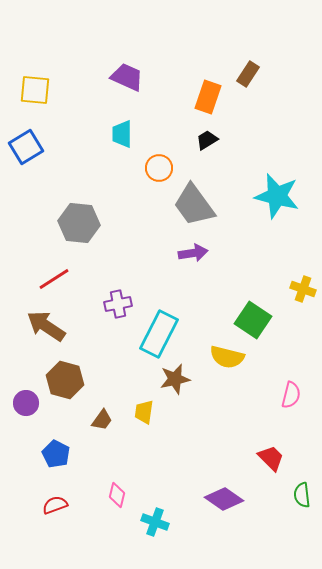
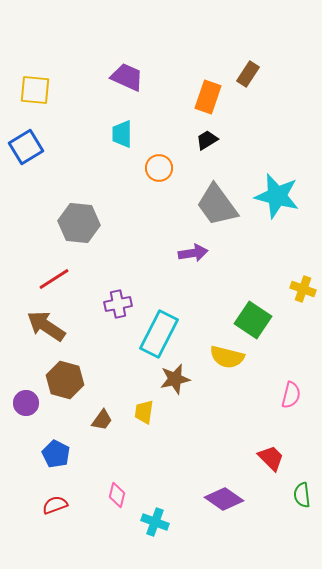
gray trapezoid: moved 23 px right
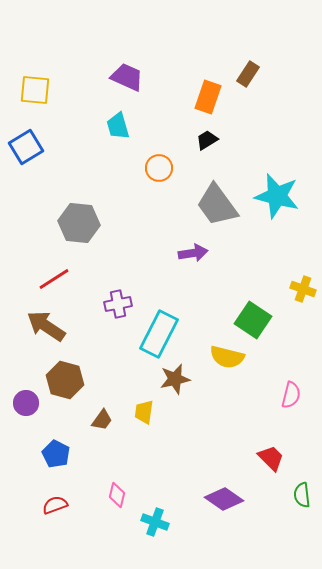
cyan trapezoid: moved 4 px left, 8 px up; rotated 16 degrees counterclockwise
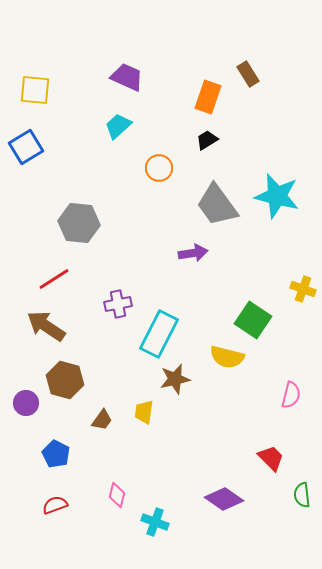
brown rectangle: rotated 65 degrees counterclockwise
cyan trapezoid: rotated 64 degrees clockwise
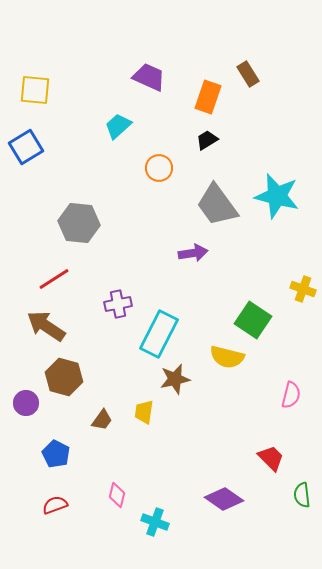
purple trapezoid: moved 22 px right
brown hexagon: moved 1 px left, 3 px up
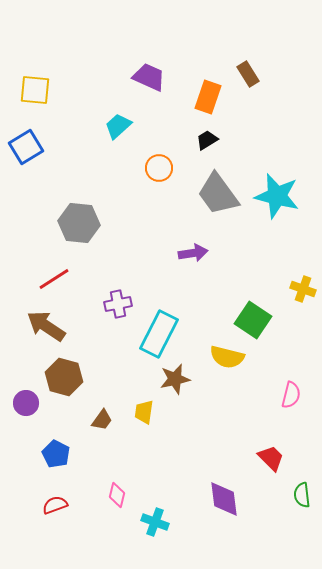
gray trapezoid: moved 1 px right, 11 px up
purple diamond: rotated 48 degrees clockwise
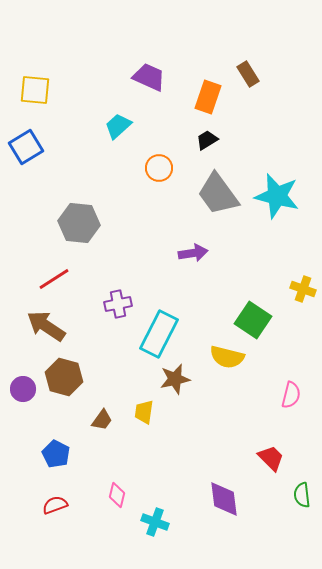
purple circle: moved 3 px left, 14 px up
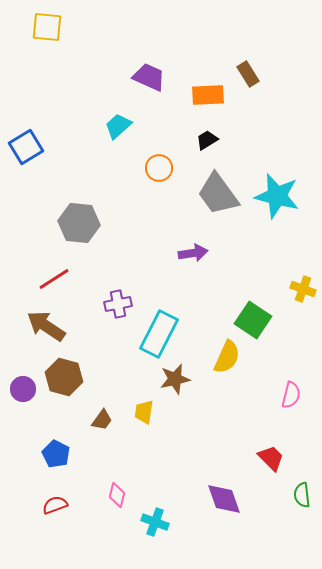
yellow square: moved 12 px right, 63 px up
orange rectangle: moved 2 px up; rotated 68 degrees clockwise
yellow semicircle: rotated 80 degrees counterclockwise
purple diamond: rotated 12 degrees counterclockwise
